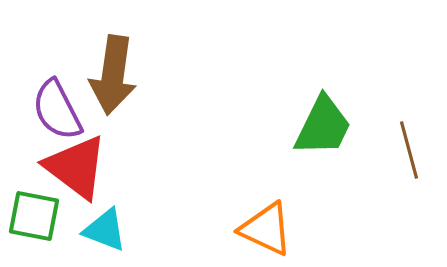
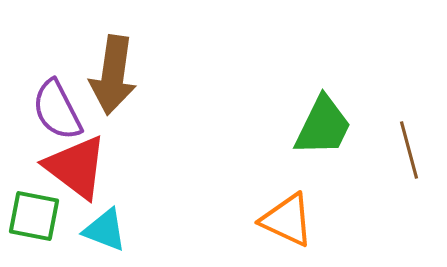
orange triangle: moved 21 px right, 9 px up
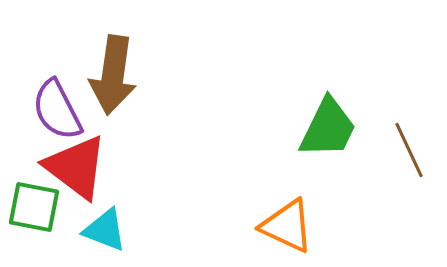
green trapezoid: moved 5 px right, 2 px down
brown line: rotated 10 degrees counterclockwise
green square: moved 9 px up
orange triangle: moved 6 px down
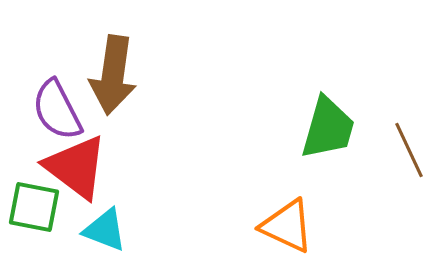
green trapezoid: rotated 10 degrees counterclockwise
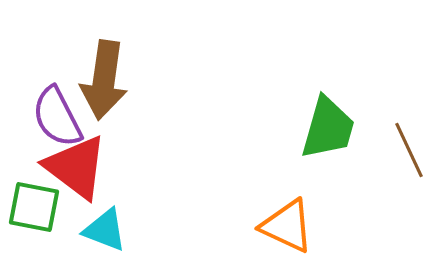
brown arrow: moved 9 px left, 5 px down
purple semicircle: moved 7 px down
